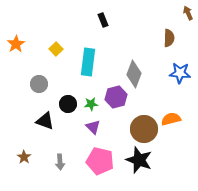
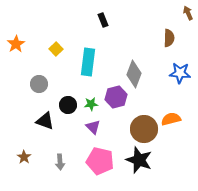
black circle: moved 1 px down
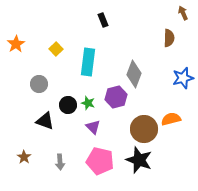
brown arrow: moved 5 px left
blue star: moved 3 px right, 5 px down; rotated 20 degrees counterclockwise
green star: moved 3 px left, 1 px up; rotated 24 degrees clockwise
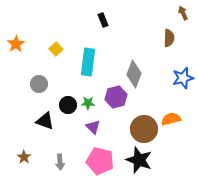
green star: rotated 16 degrees counterclockwise
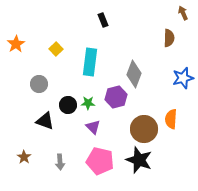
cyan rectangle: moved 2 px right
orange semicircle: rotated 72 degrees counterclockwise
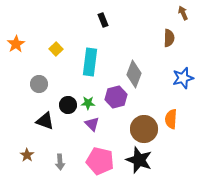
purple triangle: moved 1 px left, 3 px up
brown star: moved 3 px right, 2 px up
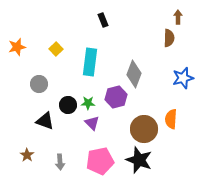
brown arrow: moved 5 px left, 4 px down; rotated 24 degrees clockwise
orange star: moved 1 px right, 3 px down; rotated 18 degrees clockwise
purple triangle: moved 1 px up
pink pentagon: rotated 24 degrees counterclockwise
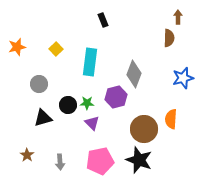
green star: moved 1 px left
black triangle: moved 2 px left, 3 px up; rotated 36 degrees counterclockwise
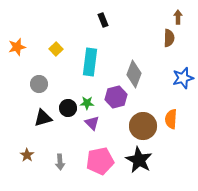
black circle: moved 3 px down
brown circle: moved 1 px left, 3 px up
black star: rotated 8 degrees clockwise
